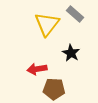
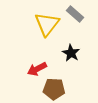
red arrow: rotated 18 degrees counterclockwise
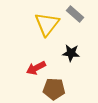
black star: rotated 24 degrees counterclockwise
red arrow: moved 1 px left, 1 px up
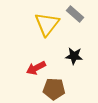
black star: moved 3 px right, 3 px down
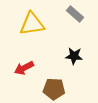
yellow triangle: moved 15 px left; rotated 44 degrees clockwise
red arrow: moved 12 px left
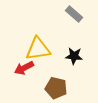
gray rectangle: moved 1 px left
yellow triangle: moved 6 px right, 25 px down
brown pentagon: moved 2 px right, 1 px up; rotated 10 degrees clockwise
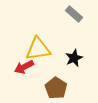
black star: moved 2 px down; rotated 30 degrees counterclockwise
red arrow: moved 1 px up
brown pentagon: rotated 20 degrees clockwise
